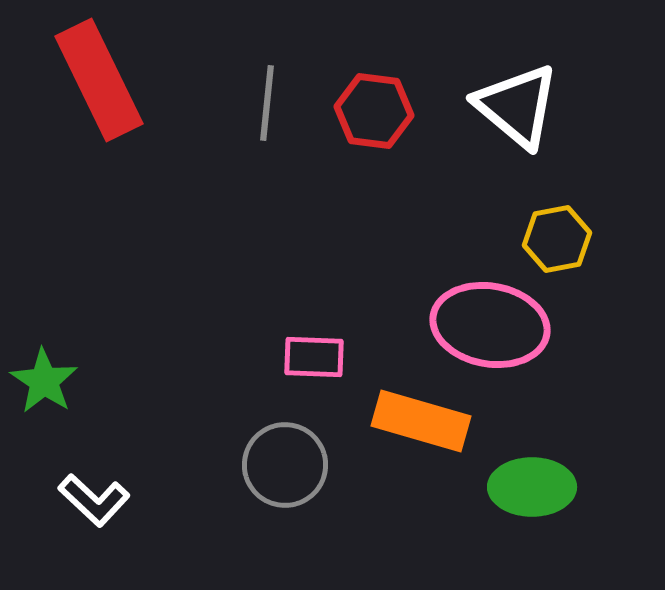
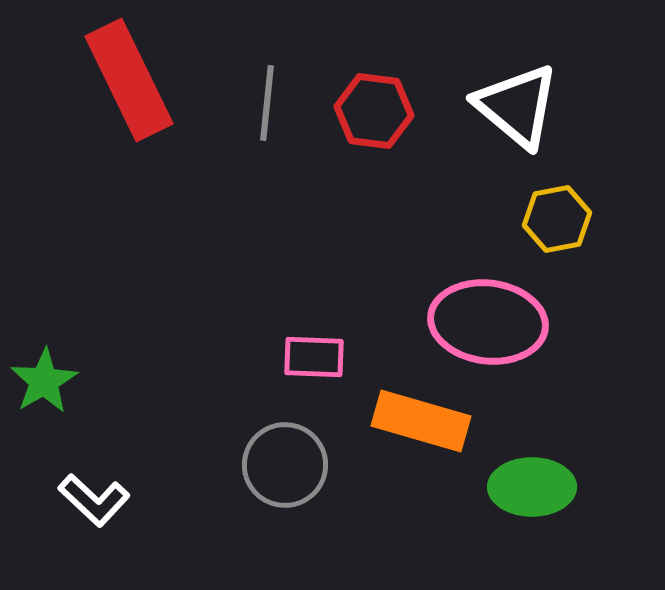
red rectangle: moved 30 px right
yellow hexagon: moved 20 px up
pink ellipse: moved 2 px left, 3 px up; rotated 3 degrees counterclockwise
green star: rotated 8 degrees clockwise
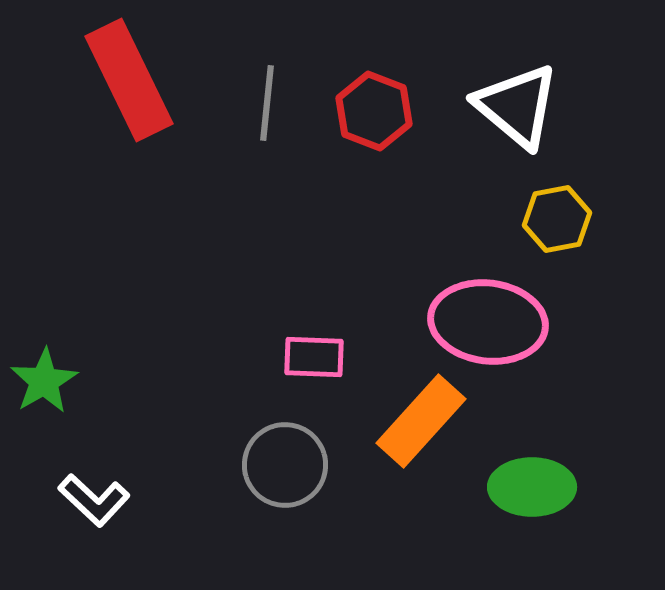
red hexagon: rotated 14 degrees clockwise
orange rectangle: rotated 64 degrees counterclockwise
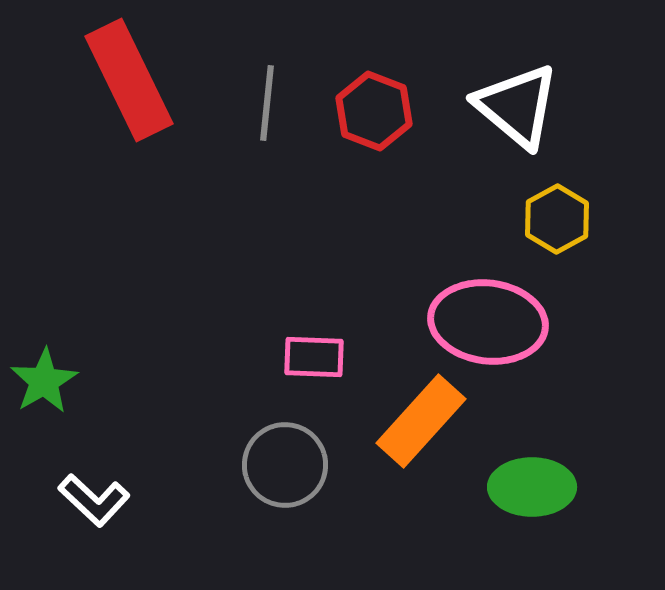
yellow hexagon: rotated 18 degrees counterclockwise
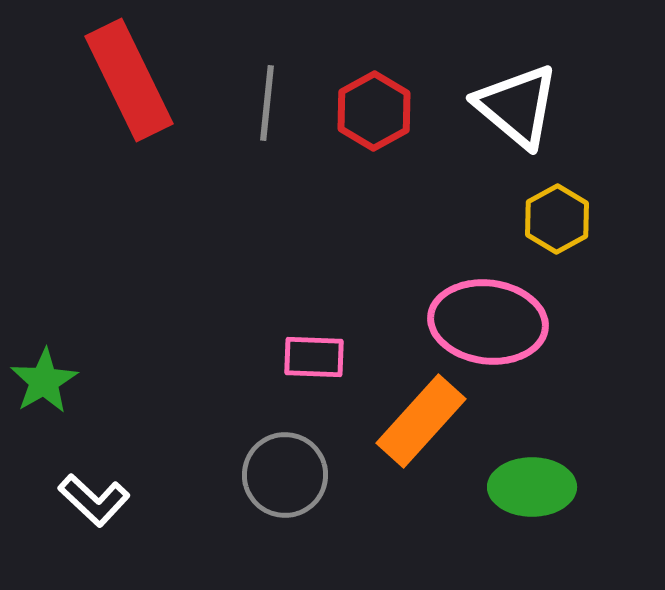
red hexagon: rotated 10 degrees clockwise
gray circle: moved 10 px down
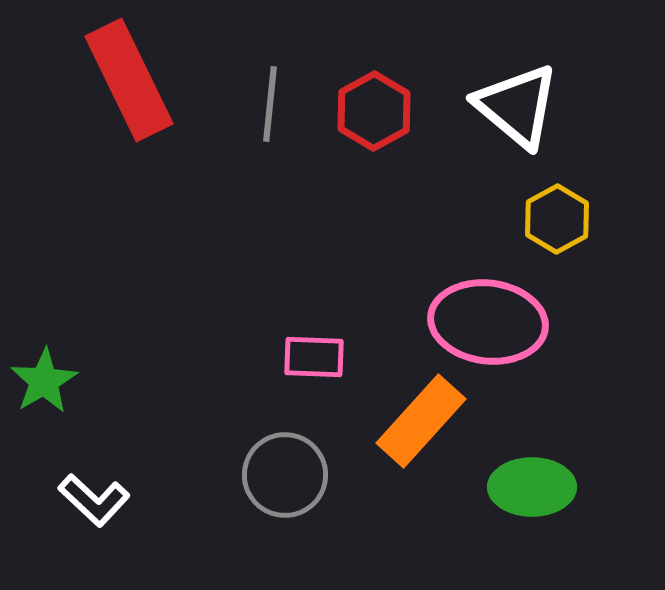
gray line: moved 3 px right, 1 px down
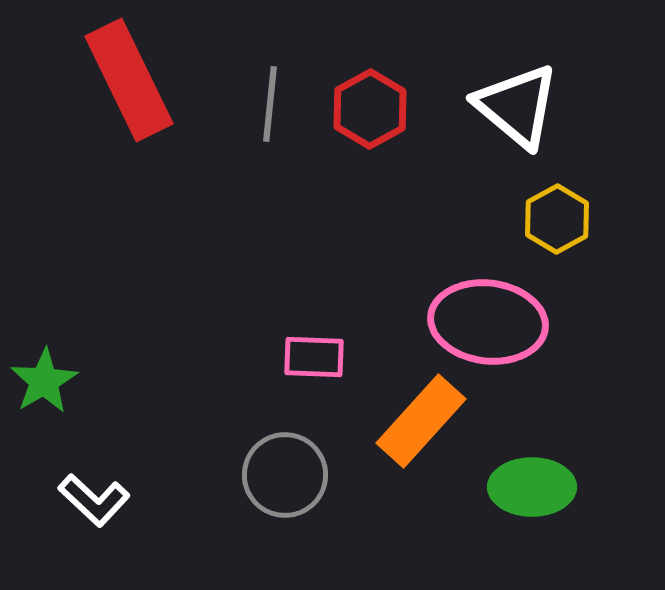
red hexagon: moved 4 px left, 2 px up
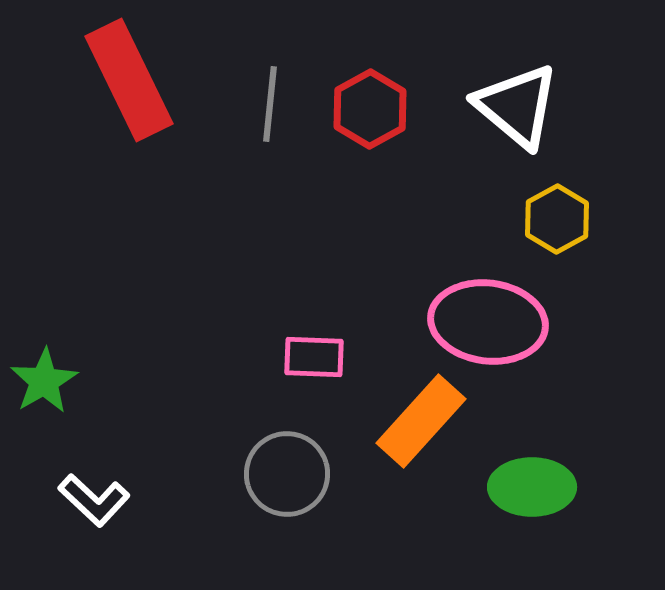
gray circle: moved 2 px right, 1 px up
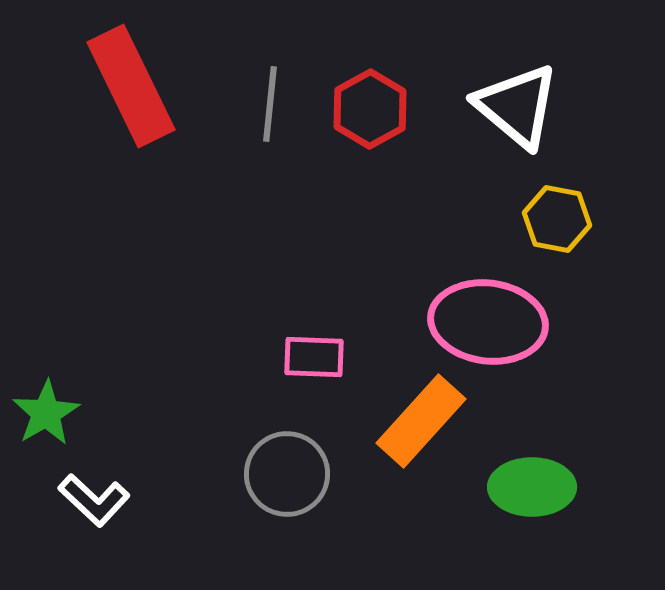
red rectangle: moved 2 px right, 6 px down
yellow hexagon: rotated 20 degrees counterclockwise
green star: moved 2 px right, 32 px down
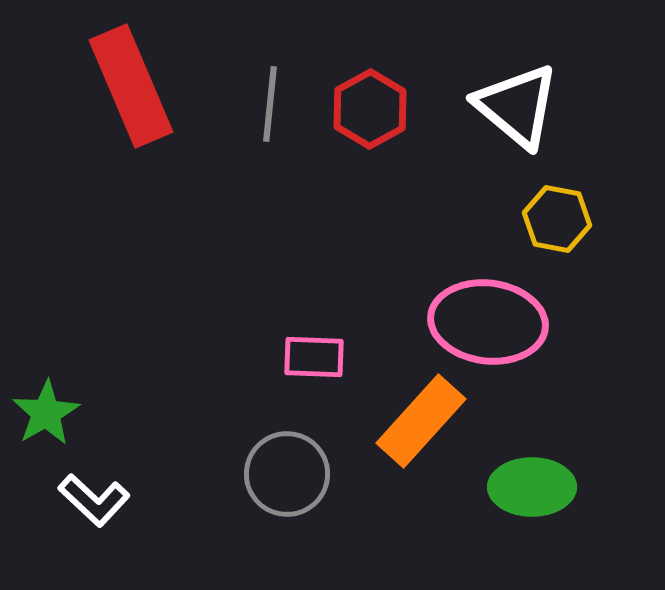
red rectangle: rotated 3 degrees clockwise
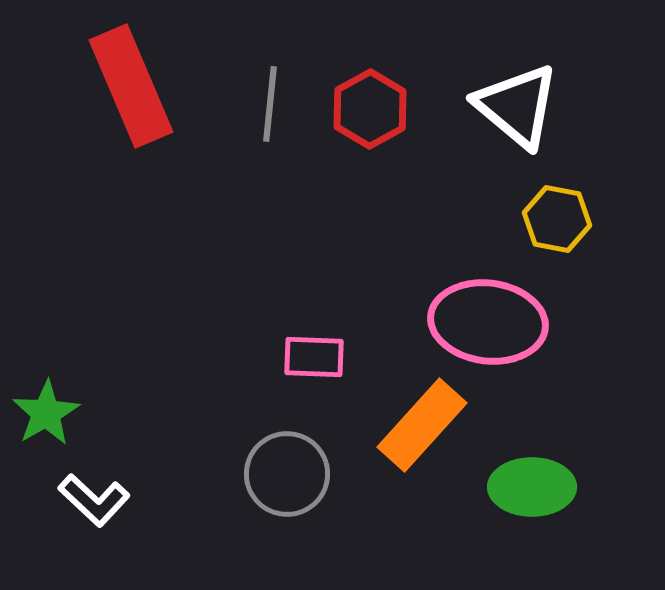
orange rectangle: moved 1 px right, 4 px down
